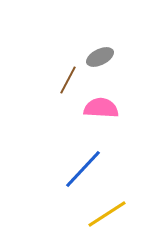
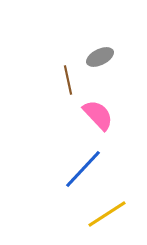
brown line: rotated 40 degrees counterclockwise
pink semicircle: moved 3 px left, 7 px down; rotated 44 degrees clockwise
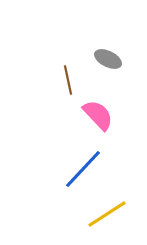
gray ellipse: moved 8 px right, 2 px down; rotated 52 degrees clockwise
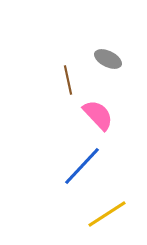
blue line: moved 1 px left, 3 px up
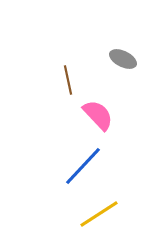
gray ellipse: moved 15 px right
blue line: moved 1 px right
yellow line: moved 8 px left
